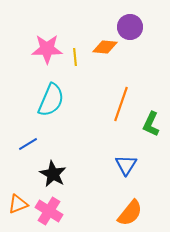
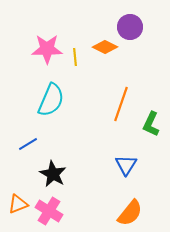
orange diamond: rotated 20 degrees clockwise
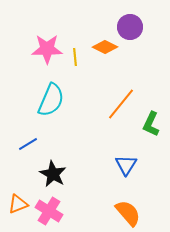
orange line: rotated 20 degrees clockwise
orange semicircle: moved 2 px left; rotated 80 degrees counterclockwise
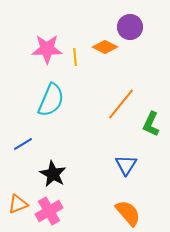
blue line: moved 5 px left
pink cross: rotated 28 degrees clockwise
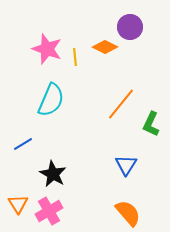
pink star: rotated 20 degrees clockwise
orange triangle: rotated 40 degrees counterclockwise
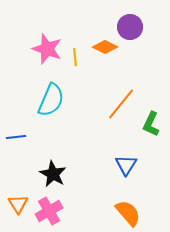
blue line: moved 7 px left, 7 px up; rotated 24 degrees clockwise
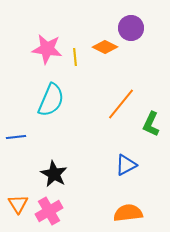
purple circle: moved 1 px right, 1 px down
pink star: rotated 12 degrees counterclockwise
blue triangle: rotated 30 degrees clockwise
black star: moved 1 px right
orange semicircle: rotated 56 degrees counterclockwise
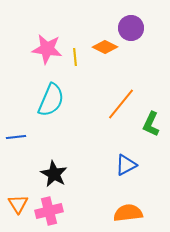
pink cross: rotated 16 degrees clockwise
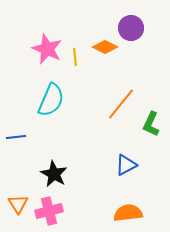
pink star: rotated 16 degrees clockwise
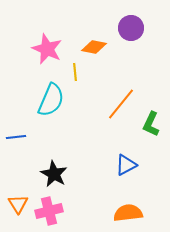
orange diamond: moved 11 px left; rotated 15 degrees counterclockwise
yellow line: moved 15 px down
